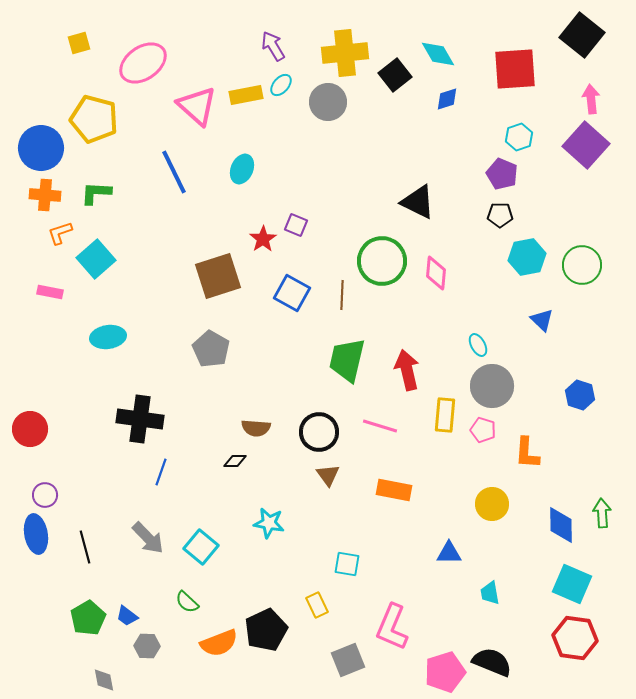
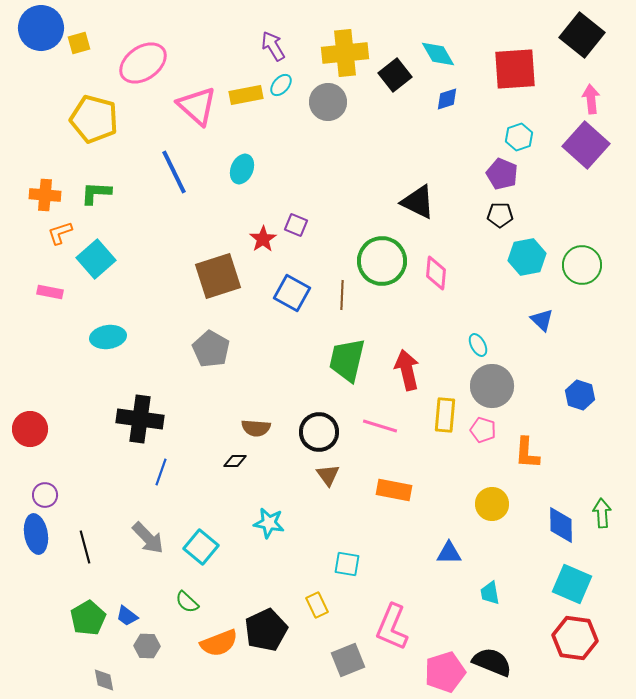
blue circle at (41, 148): moved 120 px up
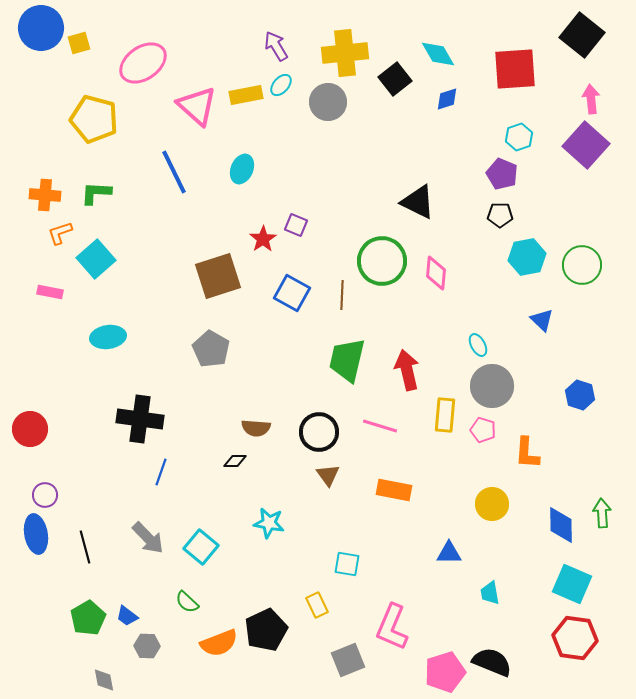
purple arrow at (273, 46): moved 3 px right
black square at (395, 75): moved 4 px down
